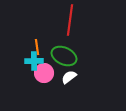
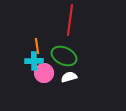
orange line: moved 1 px up
white semicircle: rotated 21 degrees clockwise
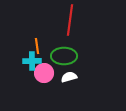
green ellipse: rotated 25 degrees counterclockwise
cyan cross: moved 2 px left
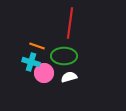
red line: moved 3 px down
orange line: rotated 63 degrees counterclockwise
cyan cross: moved 1 px left, 1 px down; rotated 18 degrees clockwise
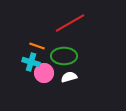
red line: rotated 52 degrees clockwise
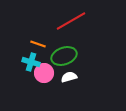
red line: moved 1 px right, 2 px up
orange line: moved 1 px right, 2 px up
green ellipse: rotated 20 degrees counterclockwise
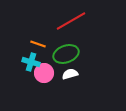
green ellipse: moved 2 px right, 2 px up
white semicircle: moved 1 px right, 3 px up
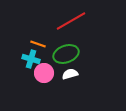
cyan cross: moved 3 px up
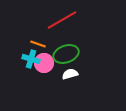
red line: moved 9 px left, 1 px up
pink circle: moved 10 px up
